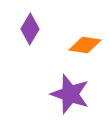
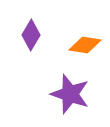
purple diamond: moved 1 px right, 6 px down
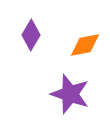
orange diamond: rotated 20 degrees counterclockwise
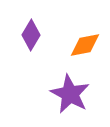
purple star: rotated 9 degrees clockwise
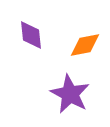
purple diamond: rotated 36 degrees counterclockwise
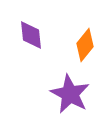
orange diamond: rotated 40 degrees counterclockwise
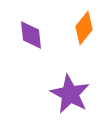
orange diamond: moved 1 px left, 17 px up
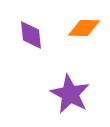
orange diamond: rotated 52 degrees clockwise
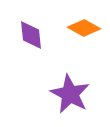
orange diamond: rotated 28 degrees clockwise
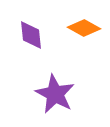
purple star: moved 15 px left
